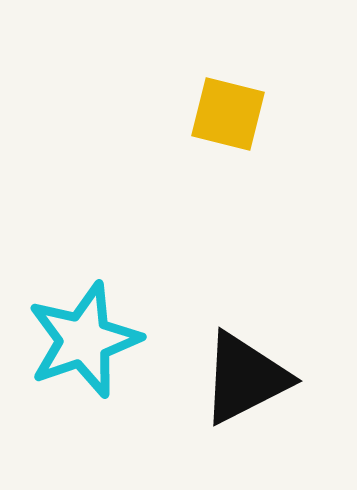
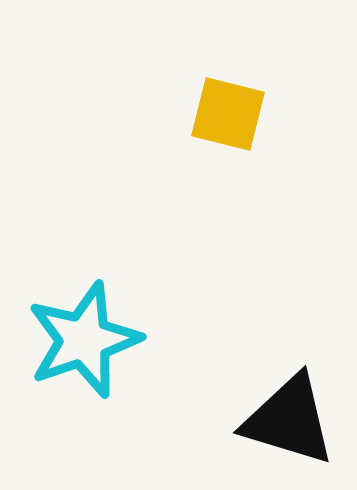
black triangle: moved 44 px right, 42 px down; rotated 44 degrees clockwise
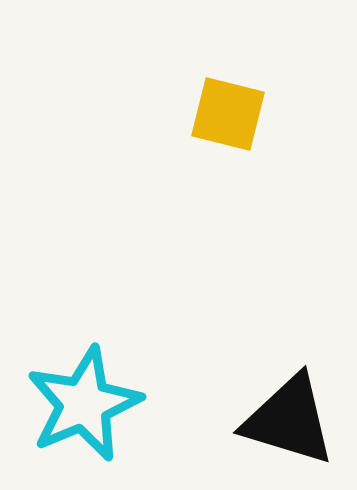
cyan star: moved 64 px down; rotated 4 degrees counterclockwise
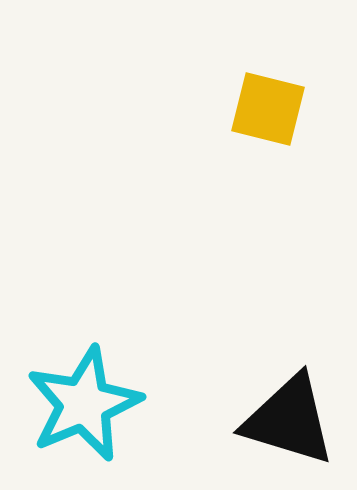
yellow square: moved 40 px right, 5 px up
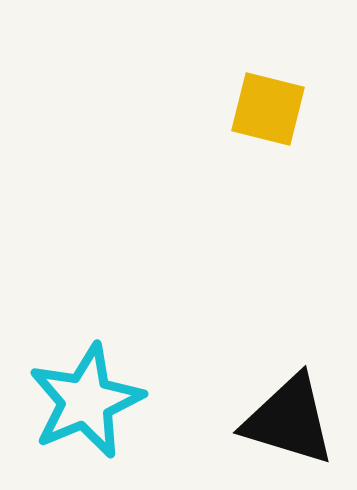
cyan star: moved 2 px right, 3 px up
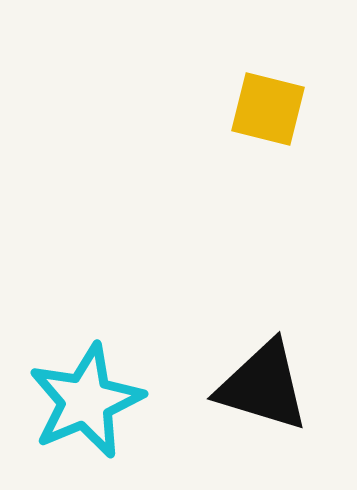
black triangle: moved 26 px left, 34 px up
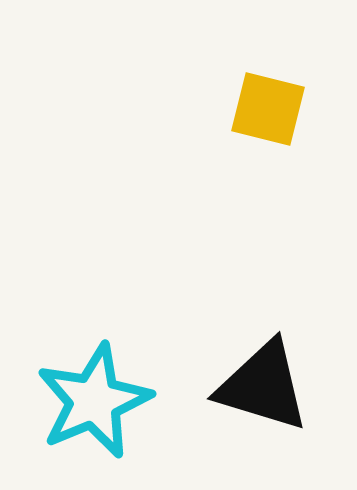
cyan star: moved 8 px right
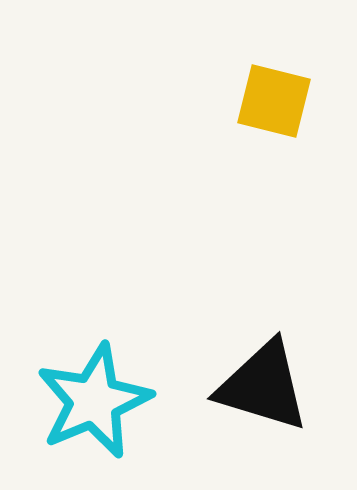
yellow square: moved 6 px right, 8 px up
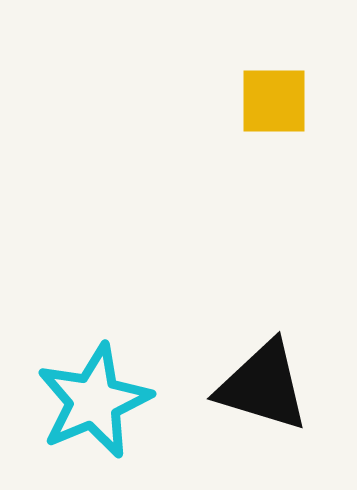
yellow square: rotated 14 degrees counterclockwise
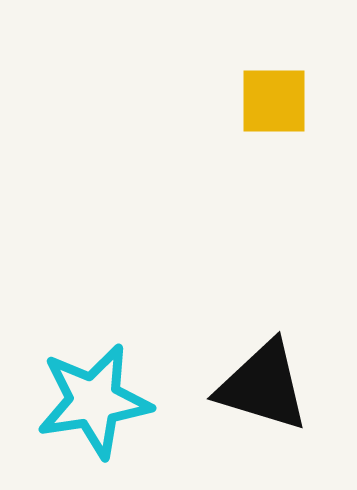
cyan star: rotated 14 degrees clockwise
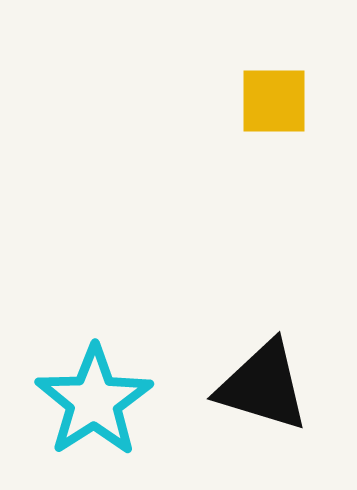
cyan star: rotated 24 degrees counterclockwise
